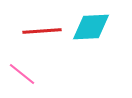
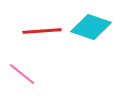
cyan diamond: rotated 21 degrees clockwise
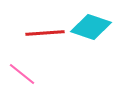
red line: moved 3 px right, 2 px down
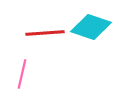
pink line: rotated 64 degrees clockwise
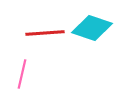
cyan diamond: moved 1 px right, 1 px down
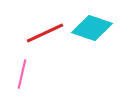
red line: rotated 21 degrees counterclockwise
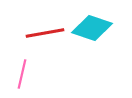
red line: rotated 15 degrees clockwise
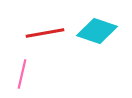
cyan diamond: moved 5 px right, 3 px down
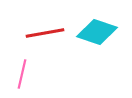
cyan diamond: moved 1 px down
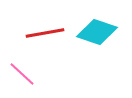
pink line: rotated 60 degrees counterclockwise
